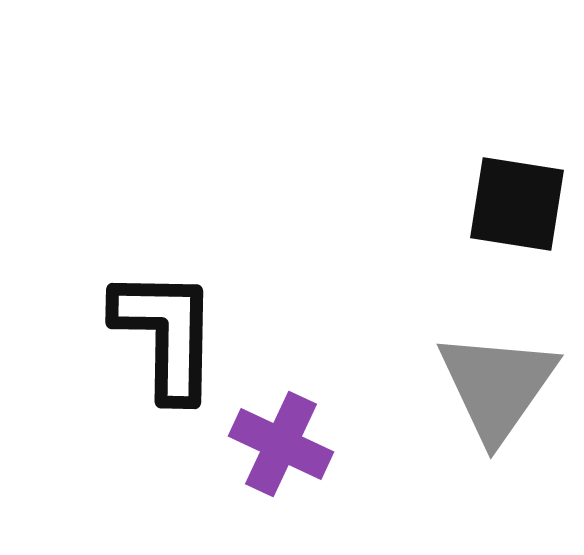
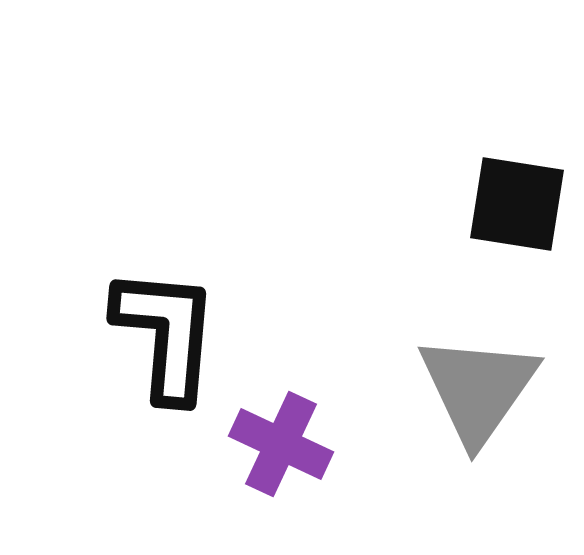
black L-shape: rotated 4 degrees clockwise
gray triangle: moved 19 px left, 3 px down
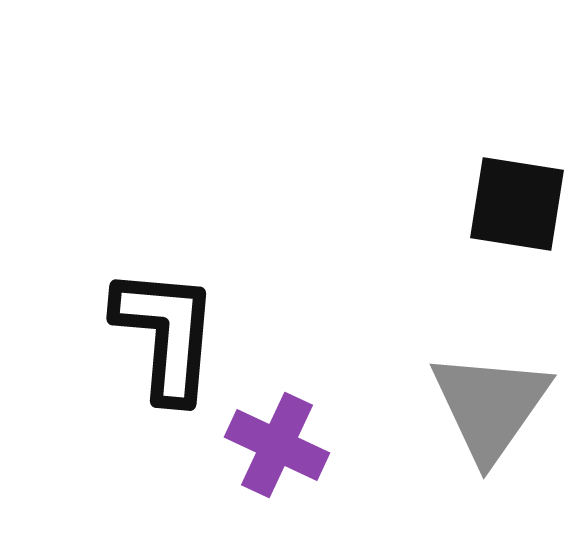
gray triangle: moved 12 px right, 17 px down
purple cross: moved 4 px left, 1 px down
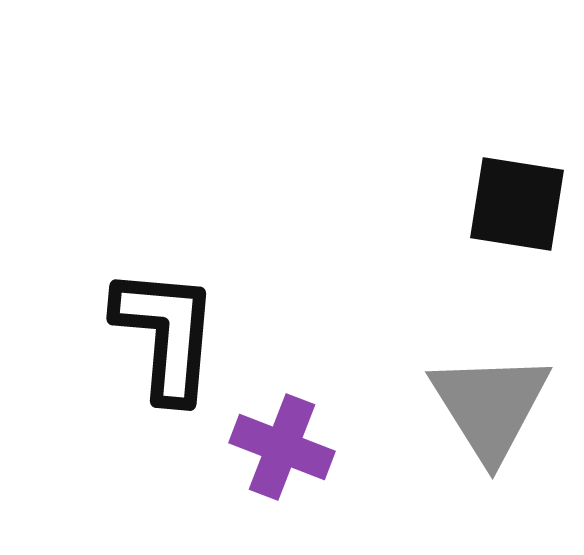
gray triangle: rotated 7 degrees counterclockwise
purple cross: moved 5 px right, 2 px down; rotated 4 degrees counterclockwise
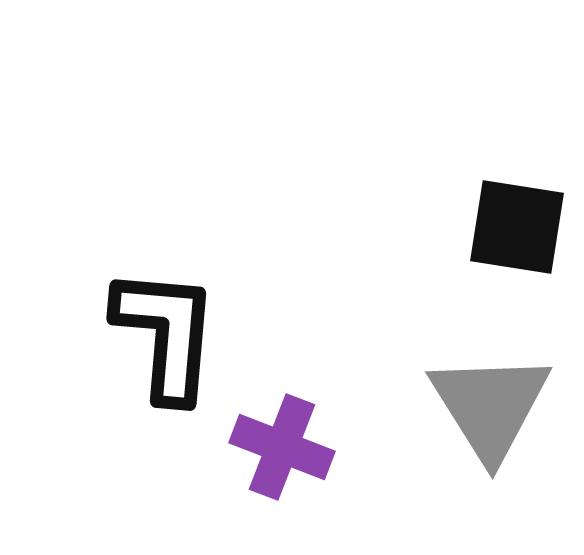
black square: moved 23 px down
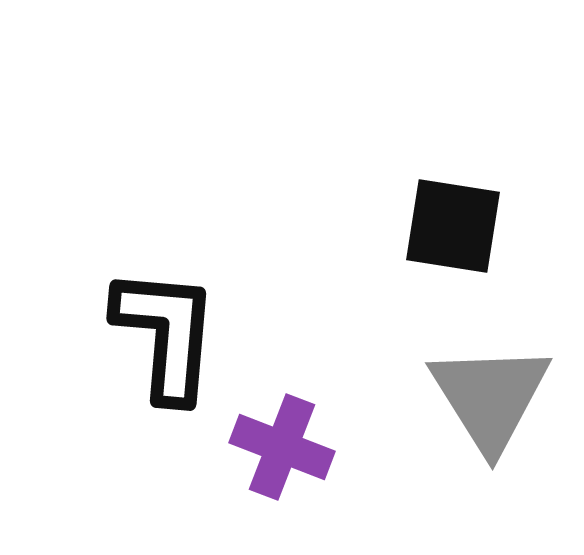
black square: moved 64 px left, 1 px up
gray triangle: moved 9 px up
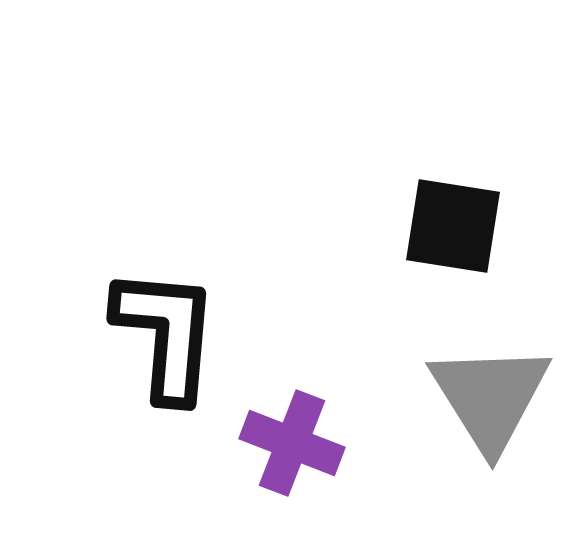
purple cross: moved 10 px right, 4 px up
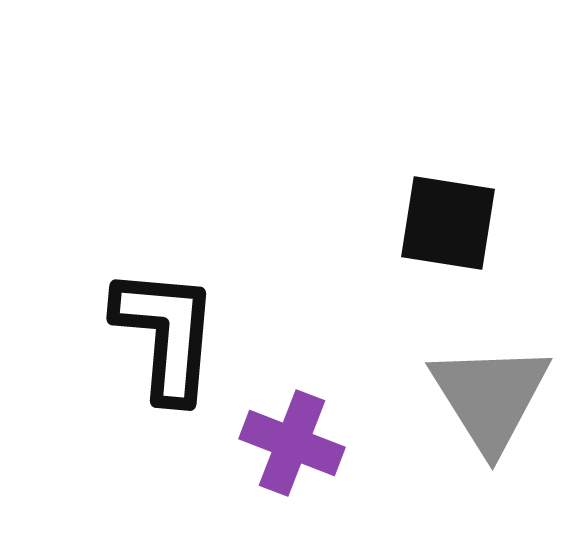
black square: moved 5 px left, 3 px up
